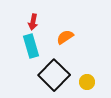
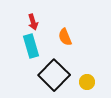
red arrow: rotated 28 degrees counterclockwise
orange semicircle: rotated 78 degrees counterclockwise
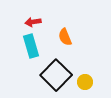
red arrow: rotated 98 degrees clockwise
black square: moved 2 px right
yellow circle: moved 2 px left
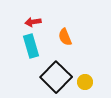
black square: moved 2 px down
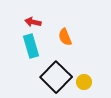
red arrow: rotated 21 degrees clockwise
yellow circle: moved 1 px left
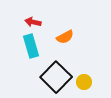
orange semicircle: rotated 96 degrees counterclockwise
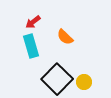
red arrow: rotated 49 degrees counterclockwise
orange semicircle: rotated 72 degrees clockwise
black square: moved 1 px right, 2 px down
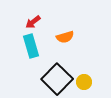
orange semicircle: rotated 60 degrees counterclockwise
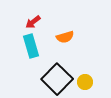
yellow circle: moved 1 px right
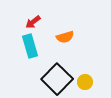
cyan rectangle: moved 1 px left
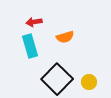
red arrow: moved 1 px right; rotated 28 degrees clockwise
yellow circle: moved 4 px right
